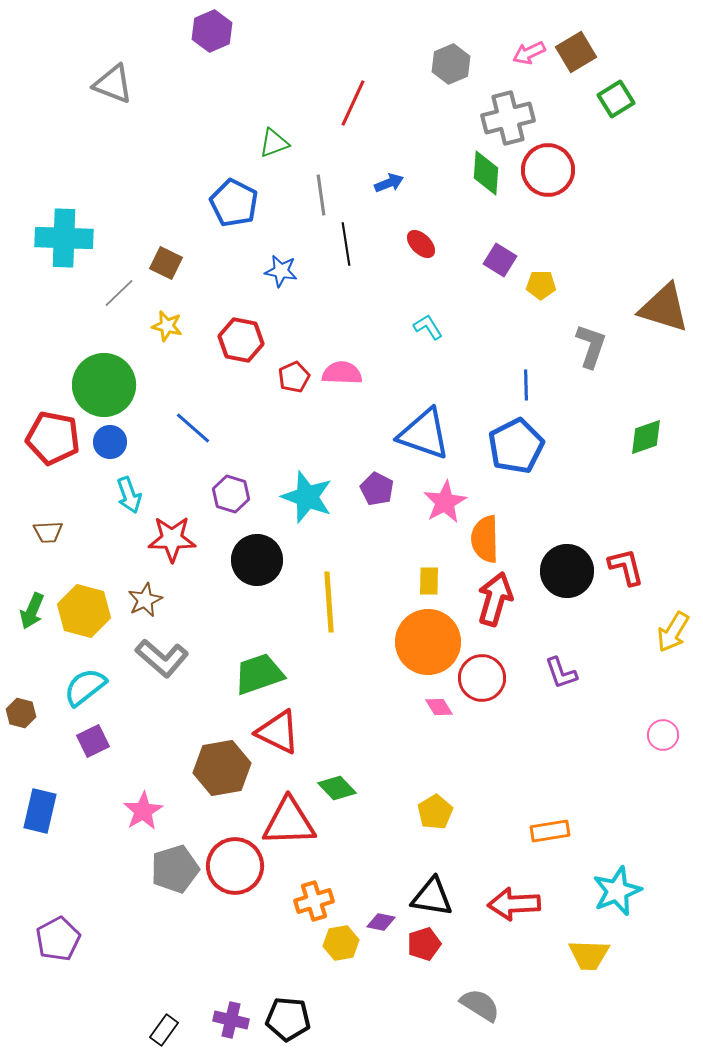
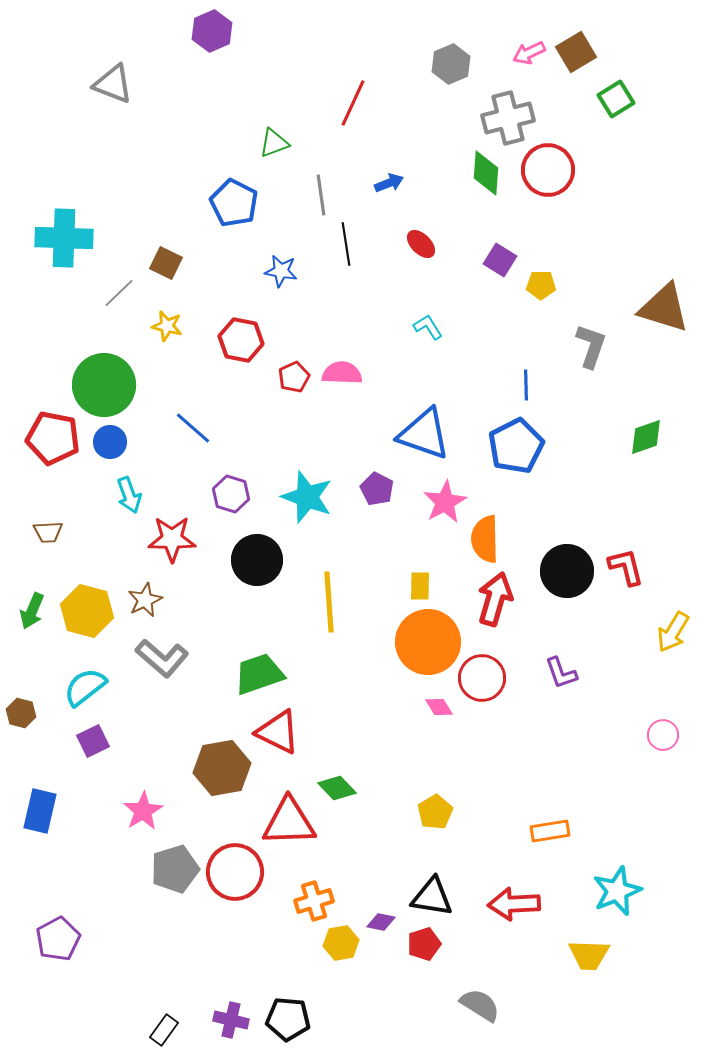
yellow rectangle at (429, 581): moved 9 px left, 5 px down
yellow hexagon at (84, 611): moved 3 px right
red circle at (235, 866): moved 6 px down
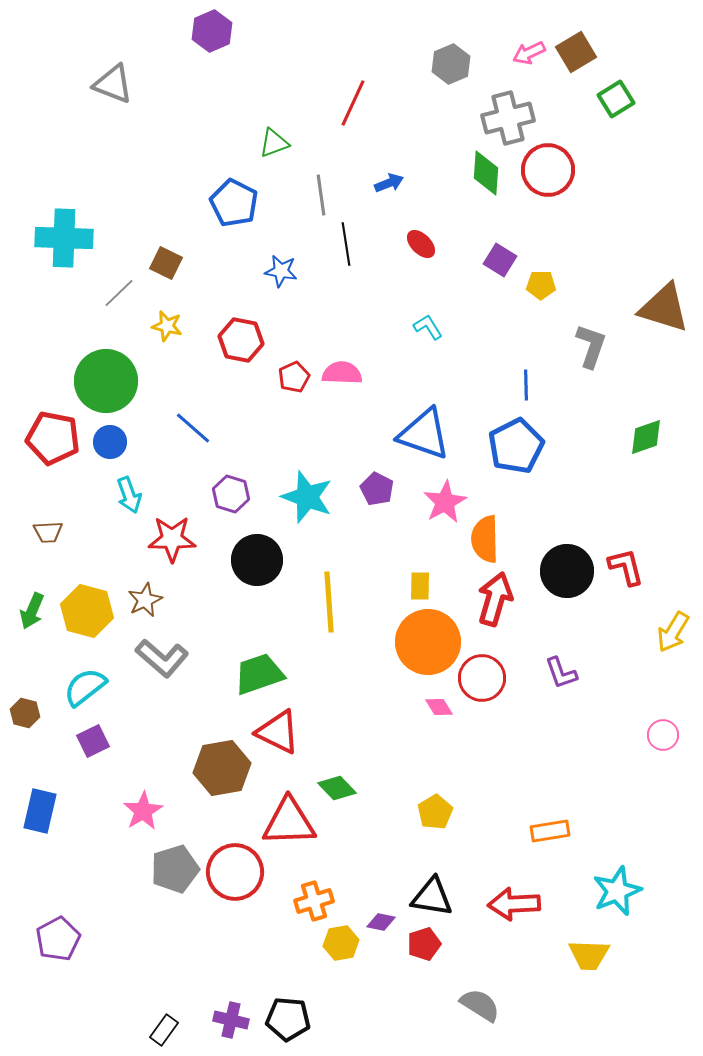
green circle at (104, 385): moved 2 px right, 4 px up
brown hexagon at (21, 713): moved 4 px right
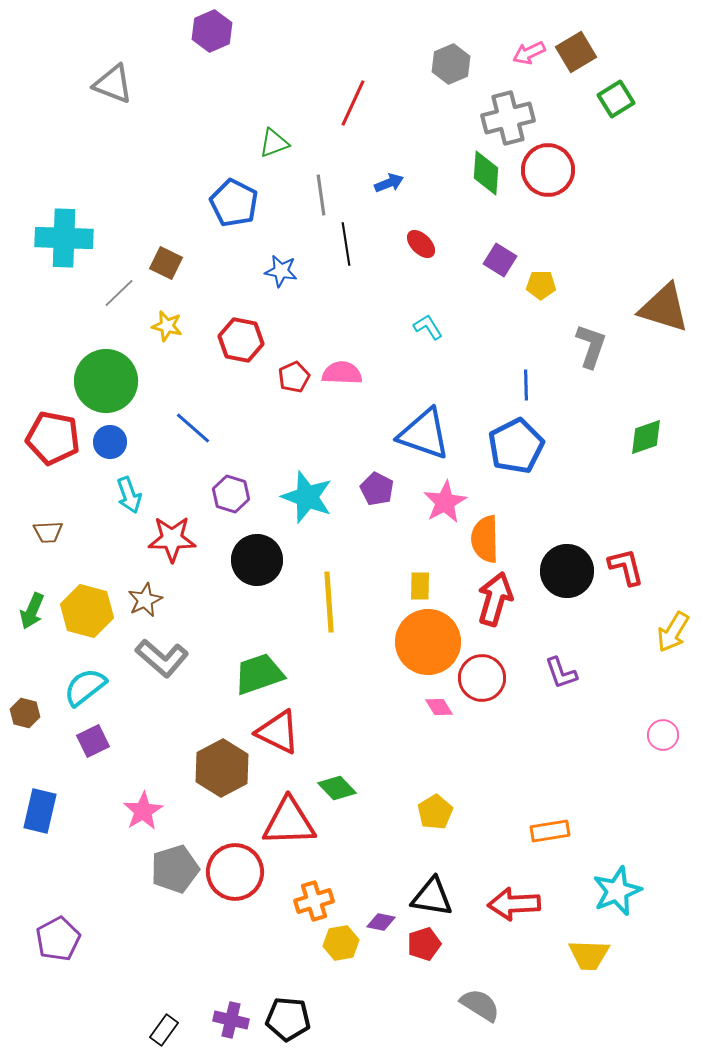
brown hexagon at (222, 768): rotated 18 degrees counterclockwise
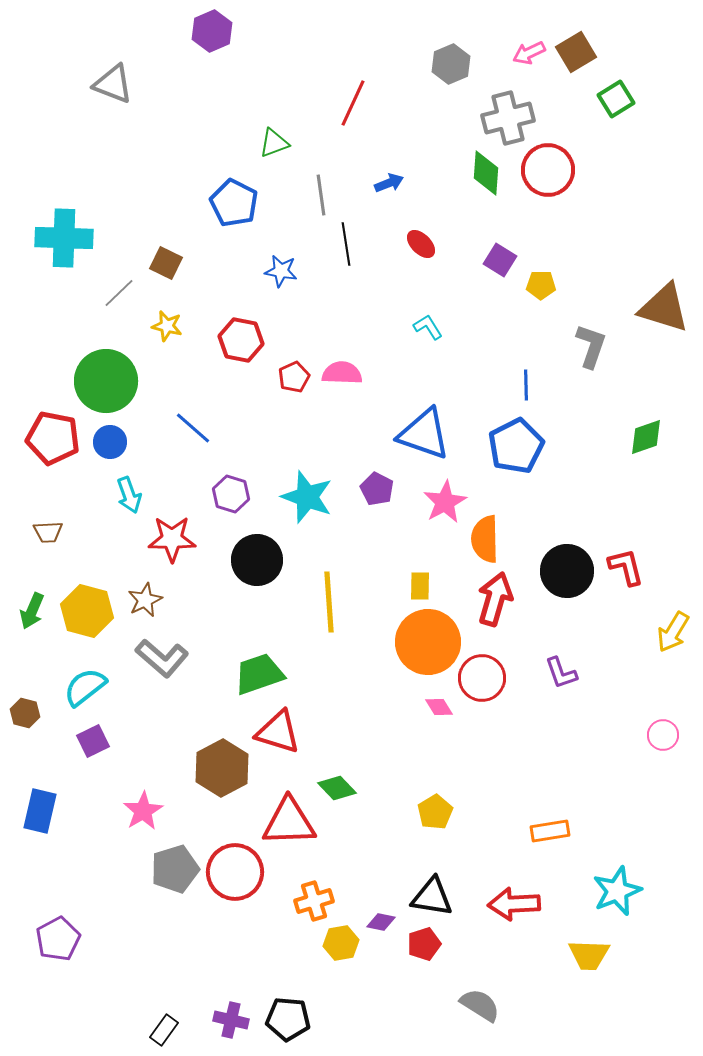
red triangle at (278, 732): rotated 9 degrees counterclockwise
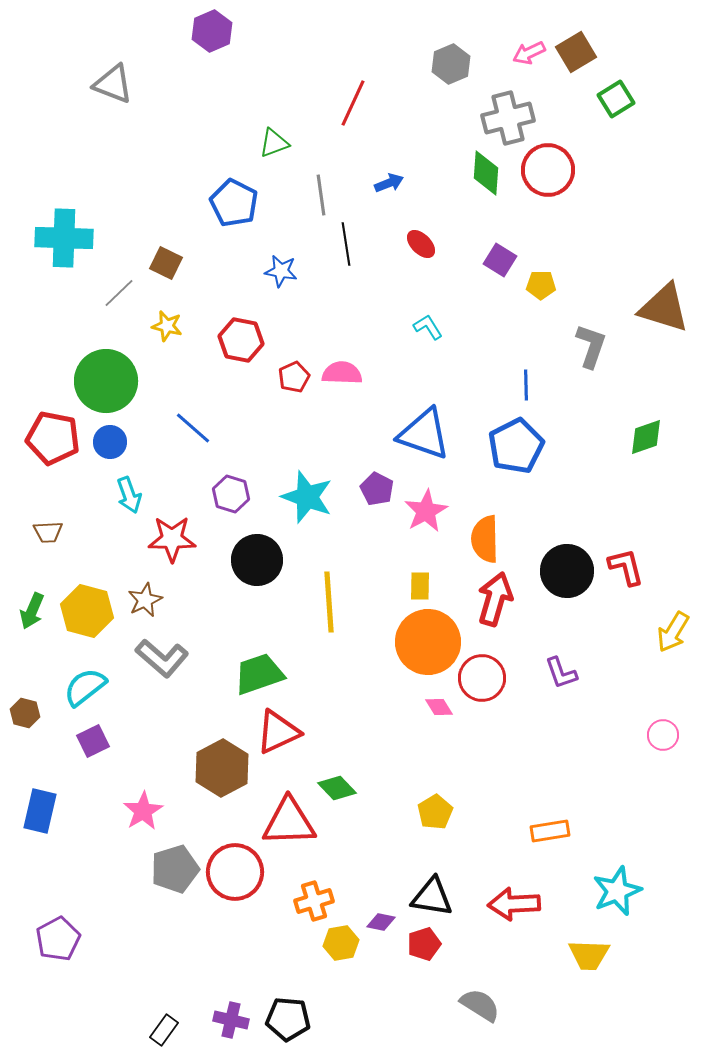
pink star at (445, 502): moved 19 px left, 9 px down
red triangle at (278, 732): rotated 42 degrees counterclockwise
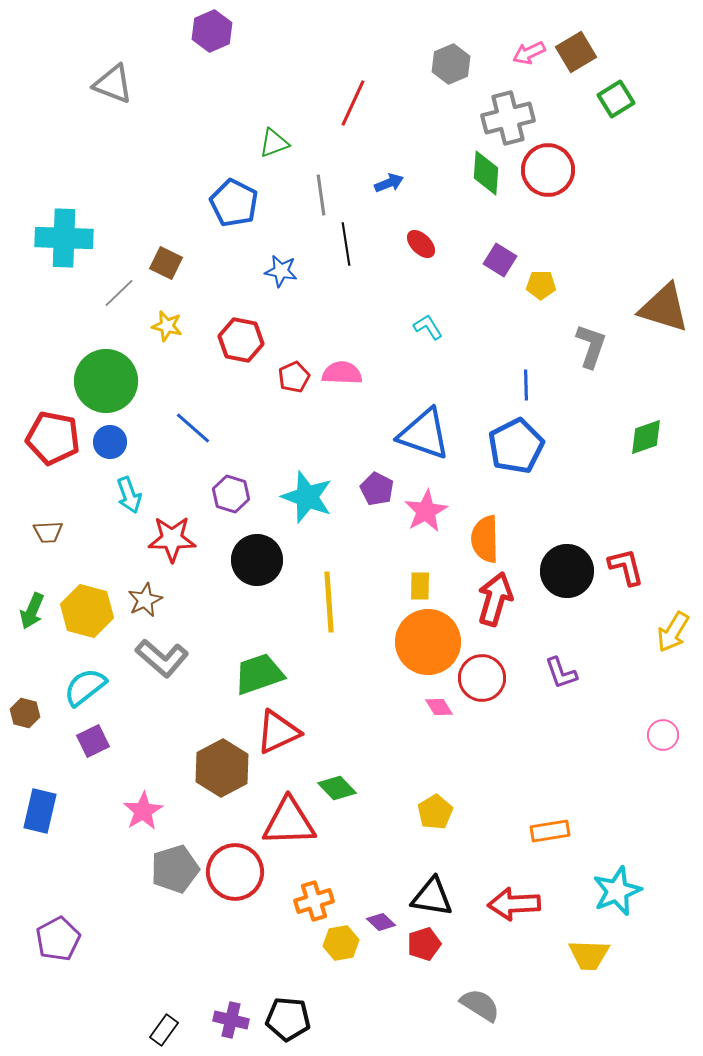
purple diamond at (381, 922): rotated 32 degrees clockwise
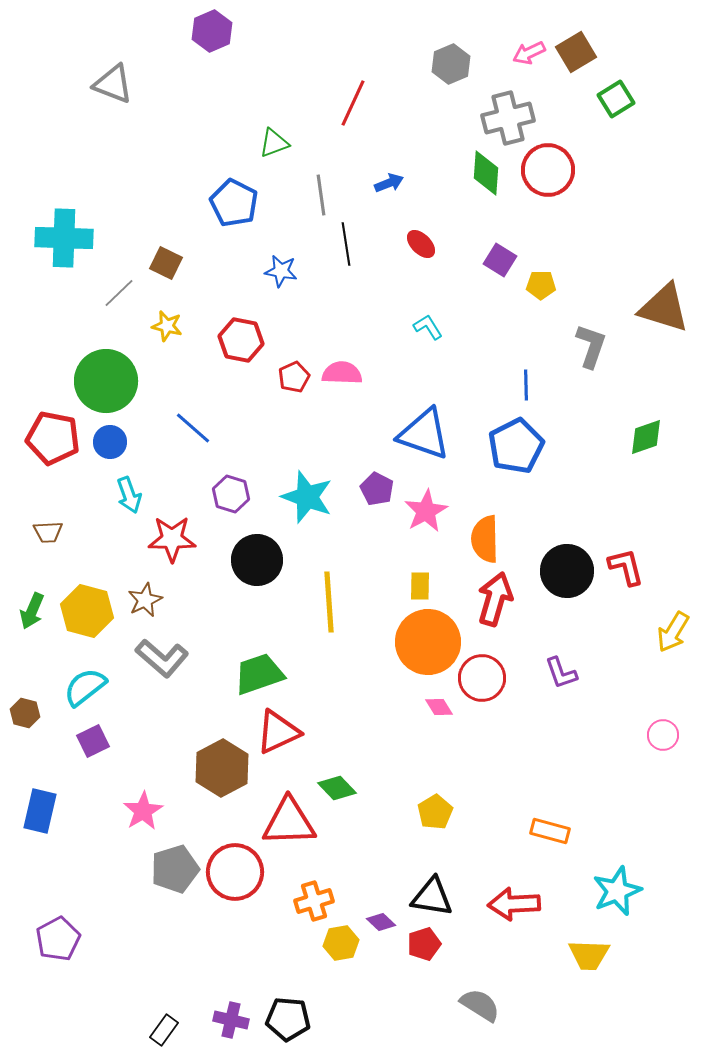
orange rectangle at (550, 831): rotated 24 degrees clockwise
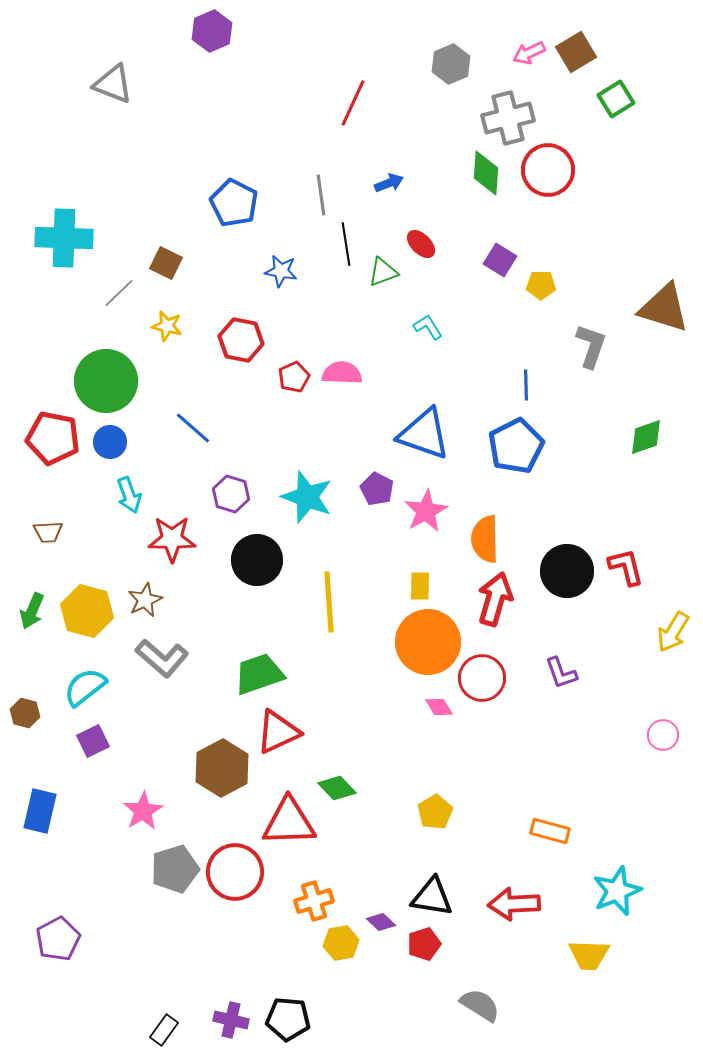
green triangle at (274, 143): moved 109 px right, 129 px down
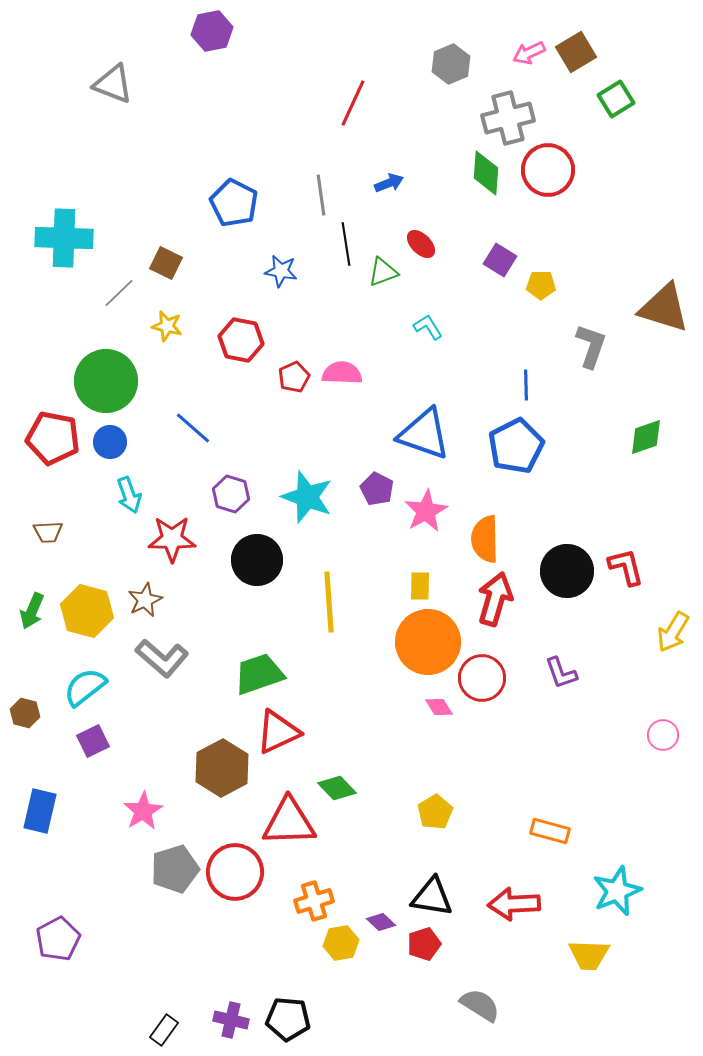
purple hexagon at (212, 31): rotated 12 degrees clockwise
